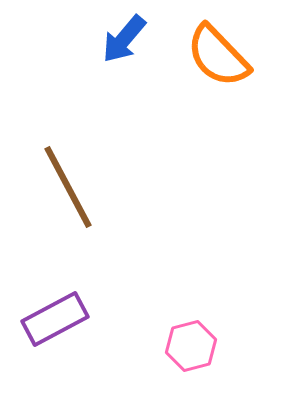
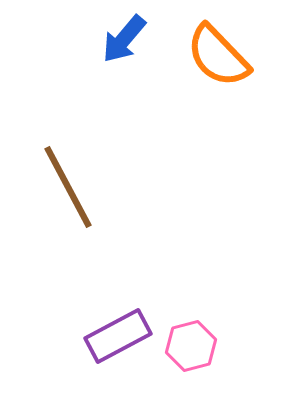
purple rectangle: moved 63 px right, 17 px down
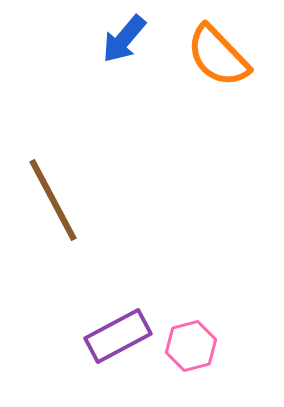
brown line: moved 15 px left, 13 px down
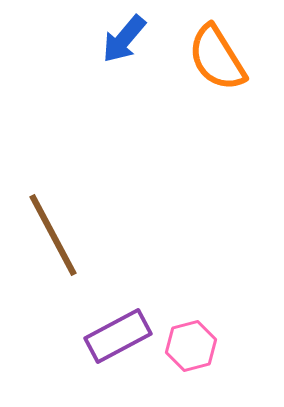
orange semicircle: moved 1 px left, 2 px down; rotated 12 degrees clockwise
brown line: moved 35 px down
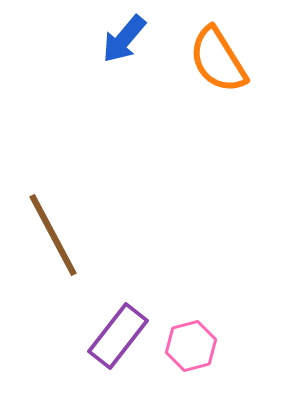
orange semicircle: moved 1 px right, 2 px down
purple rectangle: rotated 24 degrees counterclockwise
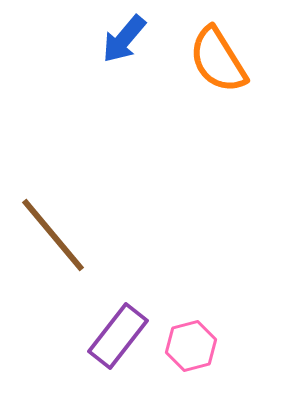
brown line: rotated 12 degrees counterclockwise
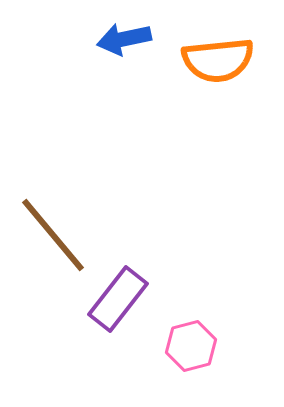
blue arrow: rotated 38 degrees clockwise
orange semicircle: rotated 64 degrees counterclockwise
purple rectangle: moved 37 px up
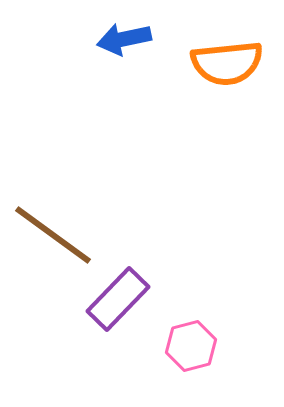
orange semicircle: moved 9 px right, 3 px down
brown line: rotated 14 degrees counterclockwise
purple rectangle: rotated 6 degrees clockwise
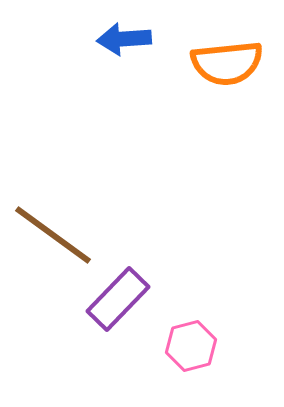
blue arrow: rotated 8 degrees clockwise
